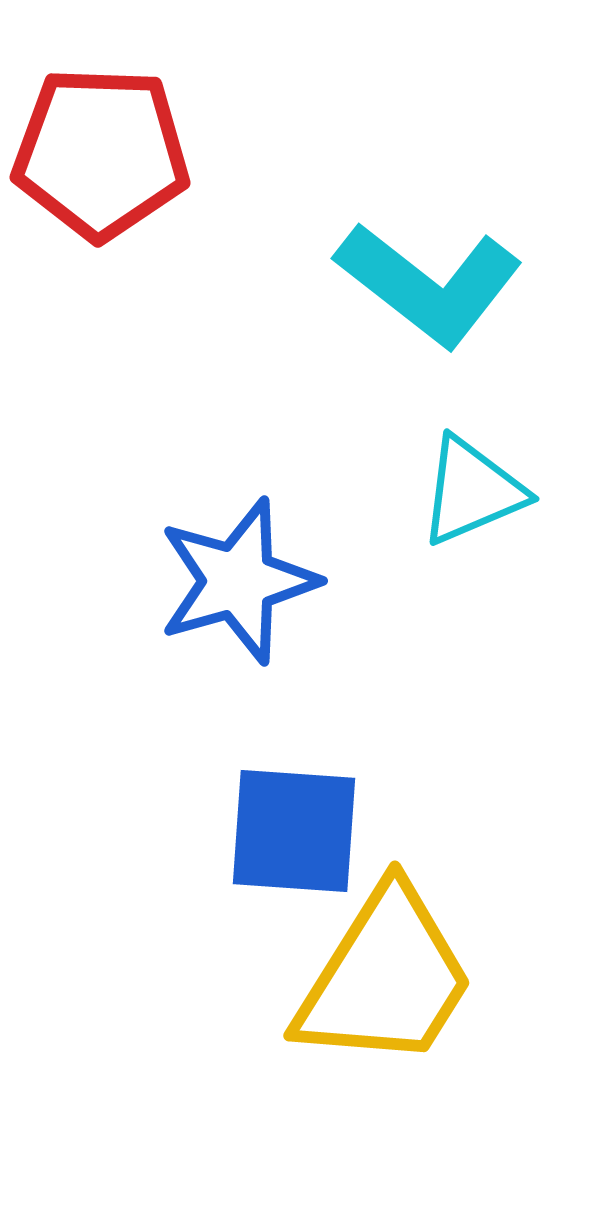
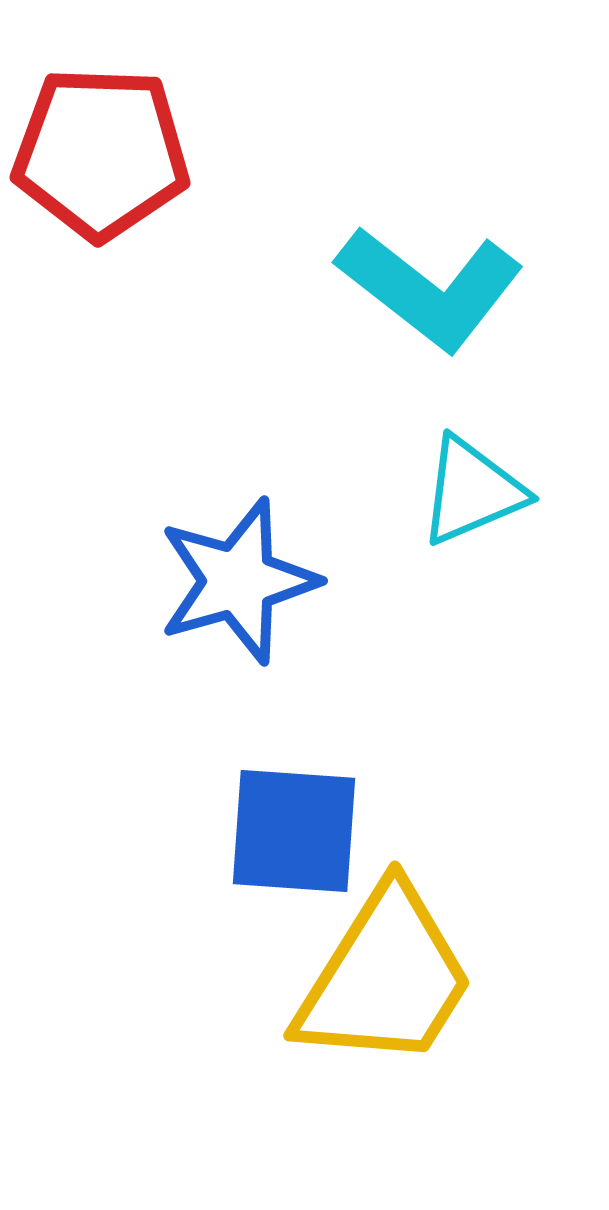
cyan L-shape: moved 1 px right, 4 px down
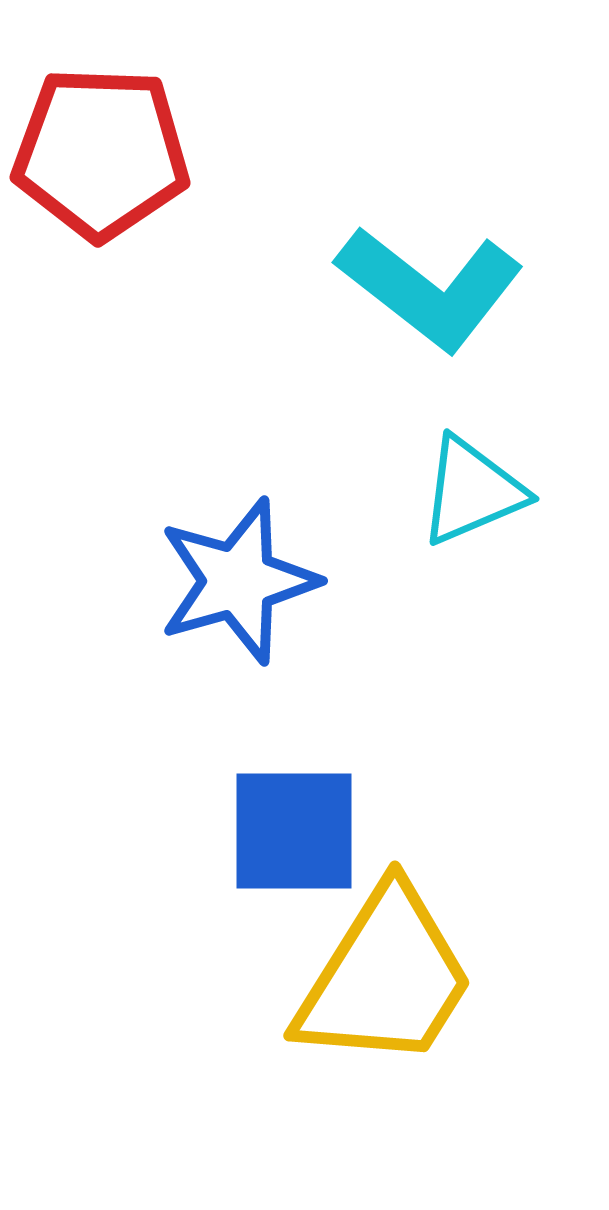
blue square: rotated 4 degrees counterclockwise
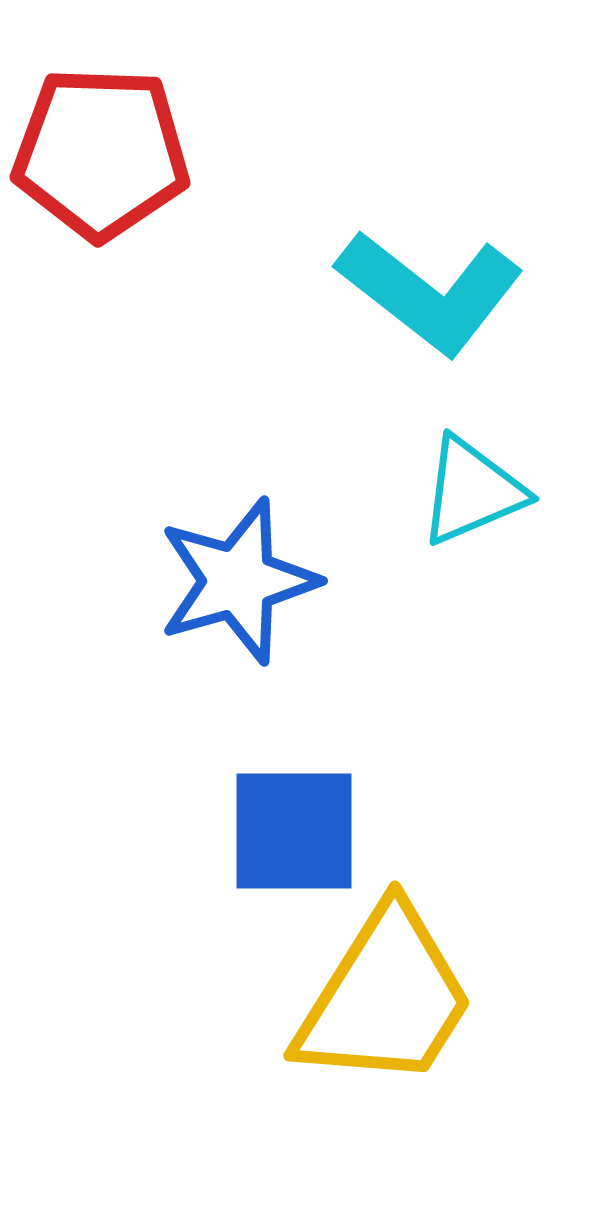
cyan L-shape: moved 4 px down
yellow trapezoid: moved 20 px down
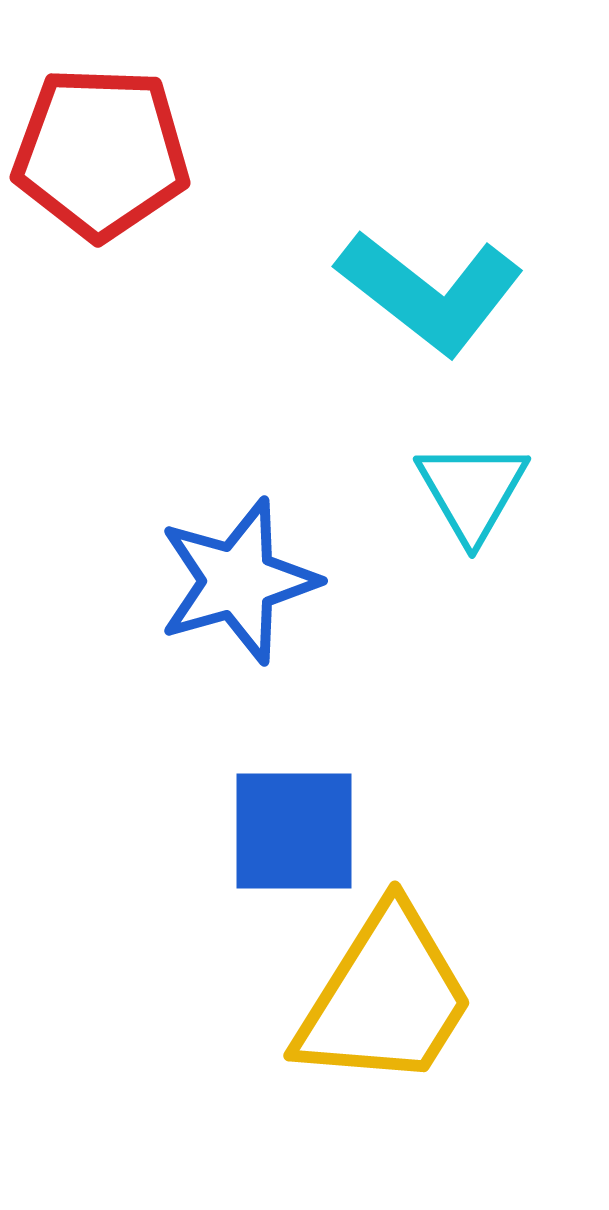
cyan triangle: rotated 37 degrees counterclockwise
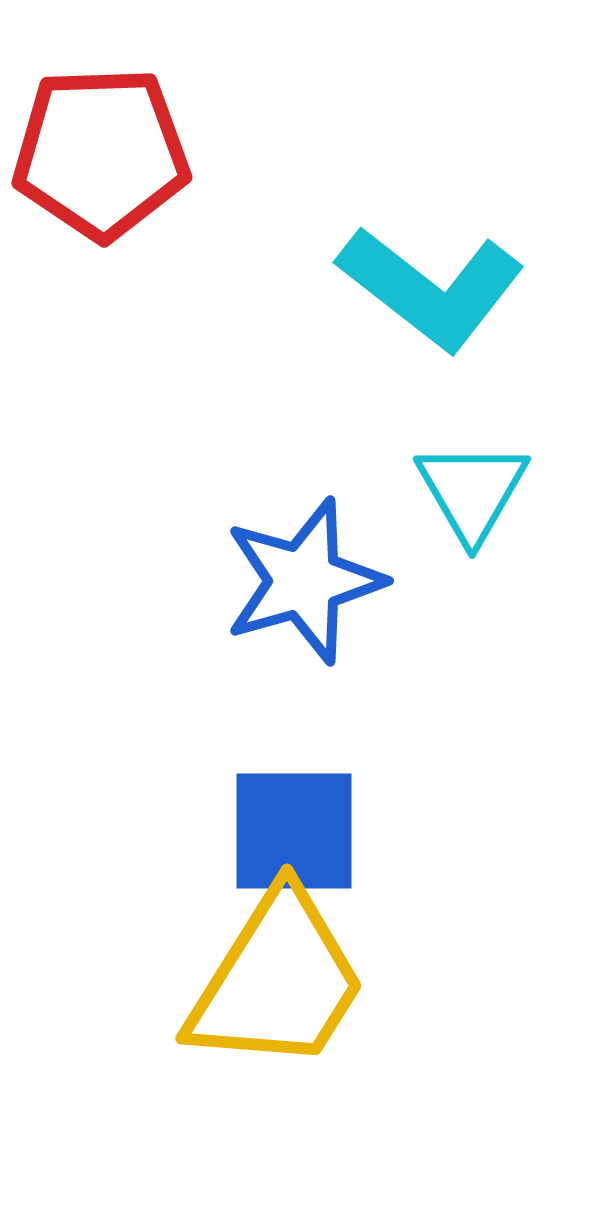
red pentagon: rotated 4 degrees counterclockwise
cyan L-shape: moved 1 px right, 4 px up
blue star: moved 66 px right
yellow trapezoid: moved 108 px left, 17 px up
